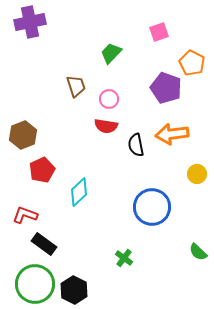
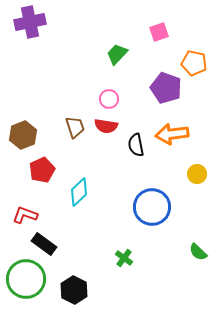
green trapezoid: moved 6 px right, 1 px down
orange pentagon: moved 2 px right; rotated 15 degrees counterclockwise
brown trapezoid: moved 1 px left, 41 px down
green circle: moved 9 px left, 5 px up
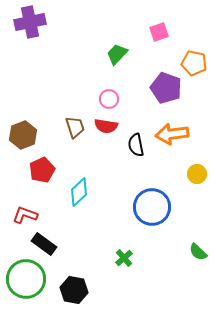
green cross: rotated 12 degrees clockwise
black hexagon: rotated 16 degrees counterclockwise
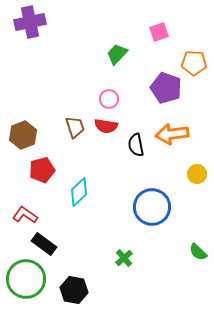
orange pentagon: rotated 10 degrees counterclockwise
red pentagon: rotated 10 degrees clockwise
red L-shape: rotated 15 degrees clockwise
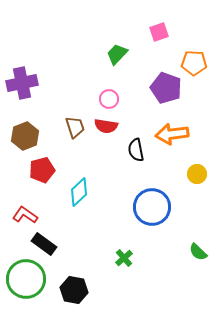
purple cross: moved 8 px left, 61 px down
brown hexagon: moved 2 px right, 1 px down
black semicircle: moved 5 px down
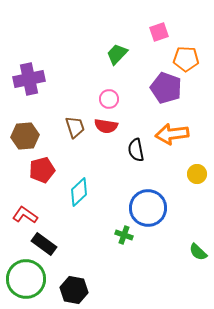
orange pentagon: moved 8 px left, 4 px up
purple cross: moved 7 px right, 4 px up
brown hexagon: rotated 16 degrees clockwise
blue circle: moved 4 px left, 1 px down
green cross: moved 23 px up; rotated 30 degrees counterclockwise
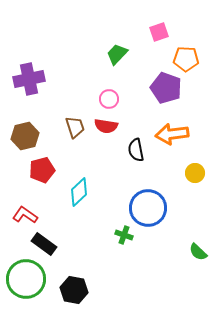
brown hexagon: rotated 8 degrees counterclockwise
yellow circle: moved 2 px left, 1 px up
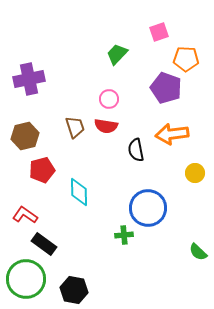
cyan diamond: rotated 48 degrees counterclockwise
green cross: rotated 24 degrees counterclockwise
